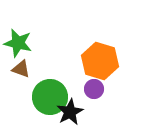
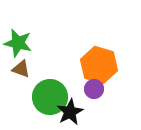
orange hexagon: moved 1 px left, 4 px down
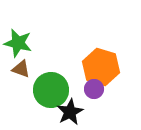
orange hexagon: moved 2 px right, 2 px down
green circle: moved 1 px right, 7 px up
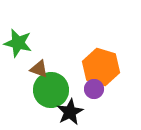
brown triangle: moved 18 px right
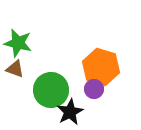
brown triangle: moved 24 px left
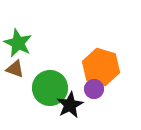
green star: rotated 12 degrees clockwise
green circle: moved 1 px left, 2 px up
black star: moved 7 px up
